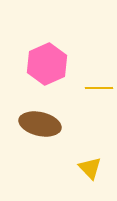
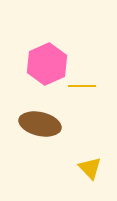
yellow line: moved 17 px left, 2 px up
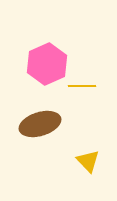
brown ellipse: rotated 30 degrees counterclockwise
yellow triangle: moved 2 px left, 7 px up
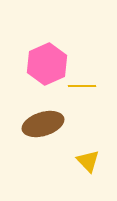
brown ellipse: moved 3 px right
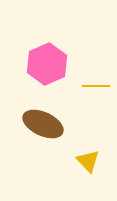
yellow line: moved 14 px right
brown ellipse: rotated 42 degrees clockwise
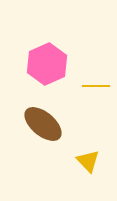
brown ellipse: rotated 15 degrees clockwise
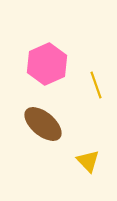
yellow line: moved 1 px up; rotated 72 degrees clockwise
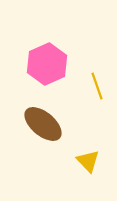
yellow line: moved 1 px right, 1 px down
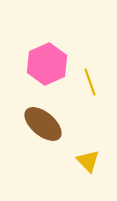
yellow line: moved 7 px left, 4 px up
